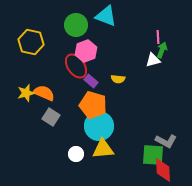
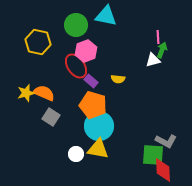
cyan triangle: rotated 10 degrees counterclockwise
yellow hexagon: moved 7 px right
yellow triangle: moved 5 px left; rotated 15 degrees clockwise
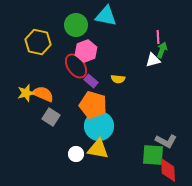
orange semicircle: moved 1 px left, 1 px down
red diamond: moved 5 px right
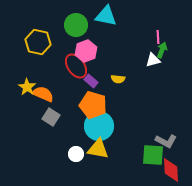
yellow star: moved 1 px right, 6 px up; rotated 24 degrees counterclockwise
red diamond: moved 3 px right
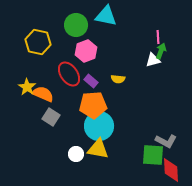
green arrow: moved 1 px left, 1 px down
red ellipse: moved 7 px left, 8 px down
orange pentagon: rotated 20 degrees counterclockwise
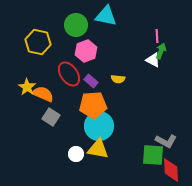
pink line: moved 1 px left, 1 px up
white triangle: rotated 42 degrees clockwise
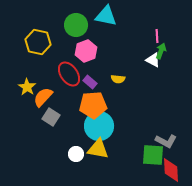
purple rectangle: moved 1 px left, 1 px down
orange semicircle: moved 3 px down; rotated 70 degrees counterclockwise
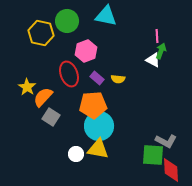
green circle: moved 9 px left, 4 px up
yellow hexagon: moved 3 px right, 9 px up
red ellipse: rotated 15 degrees clockwise
purple rectangle: moved 7 px right, 4 px up
